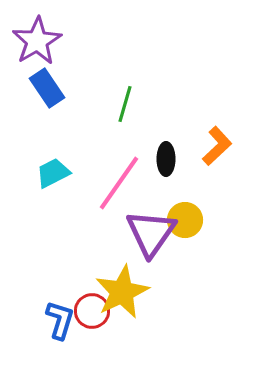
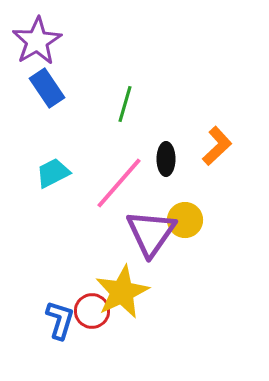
pink line: rotated 6 degrees clockwise
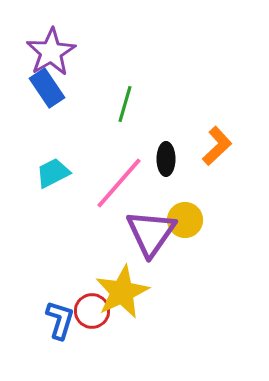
purple star: moved 14 px right, 11 px down
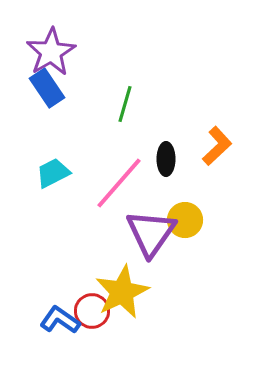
blue L-shape: rotated 72 degrees counterclockwise
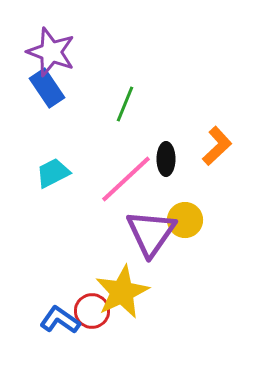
purple star: rotated 21 degrees counterclockwise
green line: rotated 6 degrees clockwise
pink line: moved 7 px right, 4 px up; rotated 6 degrees clockwise
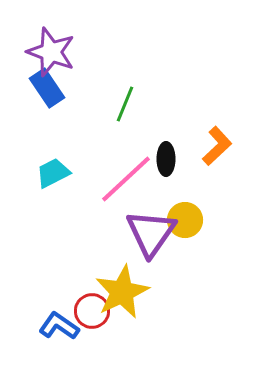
blue L-shape: moved 1 px left, 6 px down
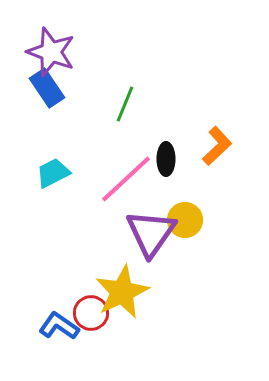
red circle: moved 1 px left, 2 px down
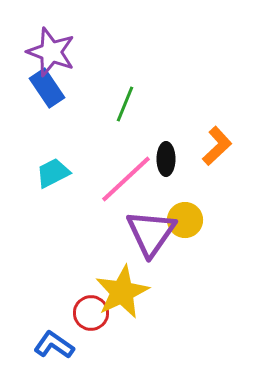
blue L-shape: moved 5 px left, 19 px down
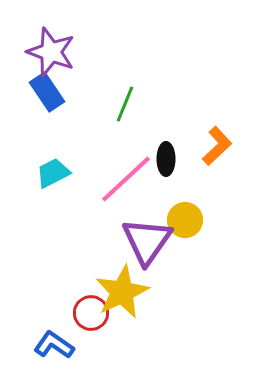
blue rectangle: moved 4 px down
purple triangle: moved 4 px left, 8 px down
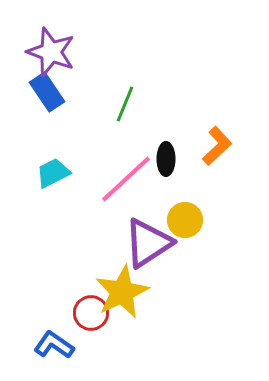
purple triangle: moved 1 px right, 2 px down; rotated 22 degrees clockwise
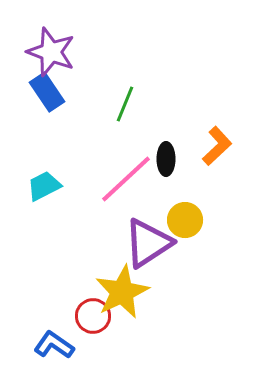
cyan trapezoid: moved 9 px left, 13 px down
red circle: moved 2 px right, 3 px down
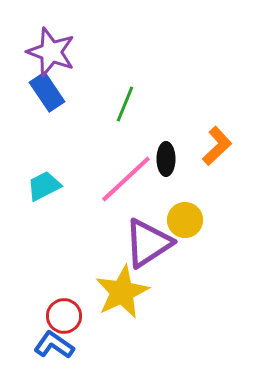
red circle: moved 29 px left
